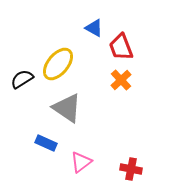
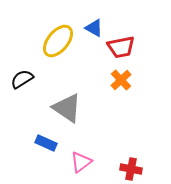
red trapezoid: rotated 80 degrees counterclockwise
yellow ellipse: moved 23 px up
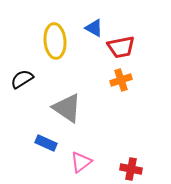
yellow ellipse: moved 3 px left; rotated 44 degrees counterclockwise
orange cross: rotated 25 degrees clockwise
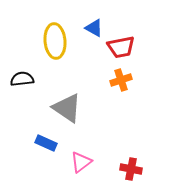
black semicircle: rotated 25 degrees clockwise
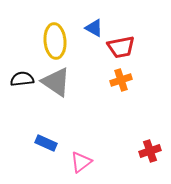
gray triangle: moved 11 px left, 26 px up
red cross: moved 19 px right, 18 px up; rotated 30 degrees counterclockwise
